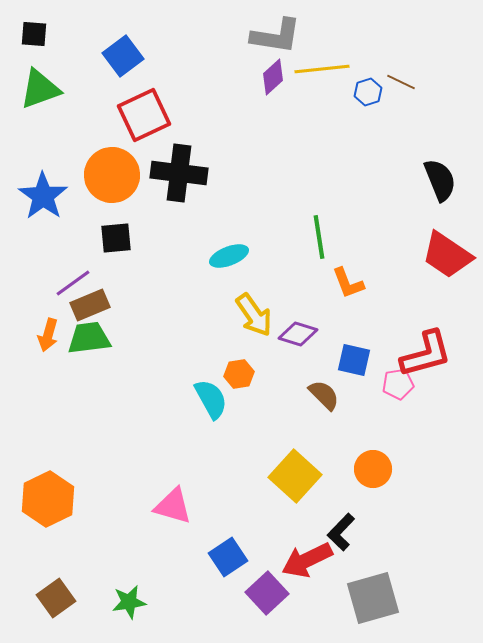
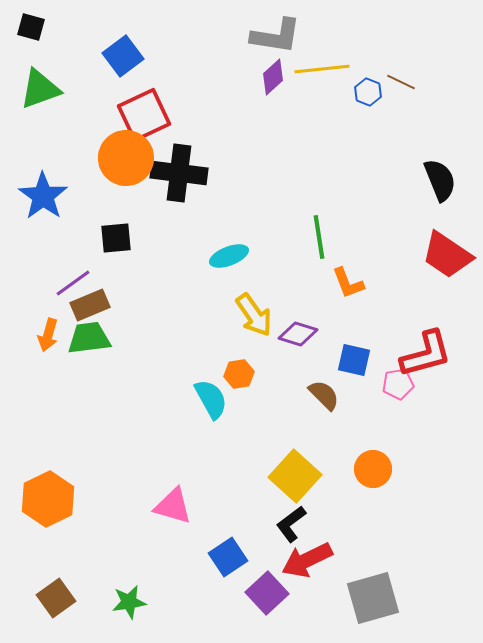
black square at (34, 34): moved 3 px left, 7 px up; rotated 12 degrees clockwise
blue hexagon at (368, 92): rotated 20 degrees counterclockwise
orange circle at (112, 175): moved 14 px right, 17 px up
black L-shape at (341, 532): moved 50 px left, 8 px up; rotated 9 degrees clockwise
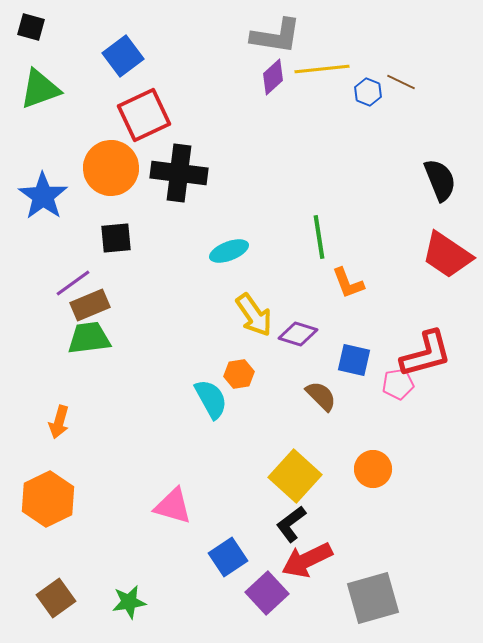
orange circle at (126, 158): moved 15 px left, 10 px down
cyan ellipse at (229, 256): moved 5 px up
orange arrow at (48, 335): moved 11 px right, 87 px down
brown semicircle at (324, 395): moved 3 px left, 1 px down
